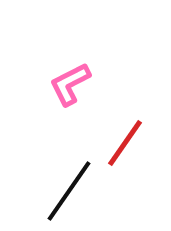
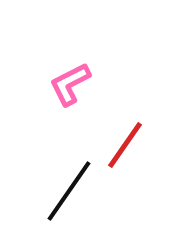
red line: moved 2 px down
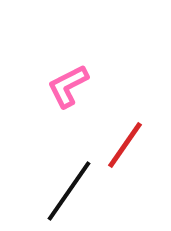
pink L-shape: moved 2 px left, 2 px down
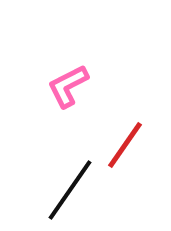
black line: moved 1 px right, 1 px up
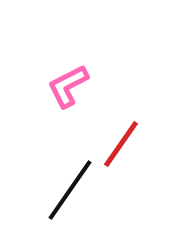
red line: moved 4 px left, 1 px up
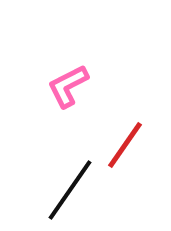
red line: moved 4 px right, 1 px down
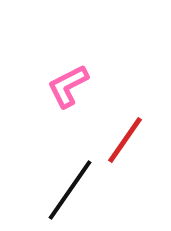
red line: moved 5 px up
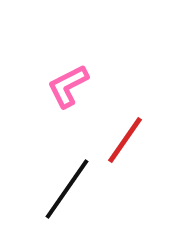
black line: moved 3 px left, 1 px up
